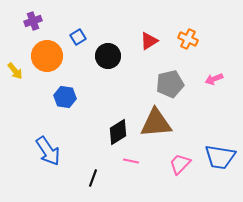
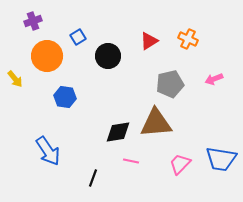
yellow arrow: moved 8 px down
black diamond: rotated 24 degrees clockwise
blue trapezoid: moved 1 px right, 2 px down
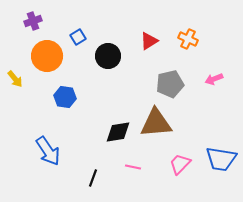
pink line: moved 2 px right, 6 px down
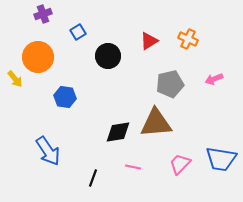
purple cross: moved 10 px right, 7 px up
blue square: moved 5 px up
orange circle: moved 9 px left, 1 px down
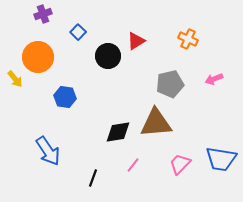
blue square: rotated 14 degrees counterclockwise
red triangle: moved 13 px left
pink line: moved 2 px up; rotated 63 degrees counterclockwise
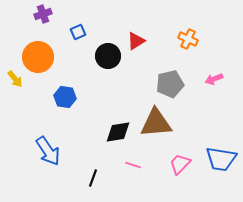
blue square: rotated 21 degrees clockwise
pink line: rotated 70 degrees clockwise
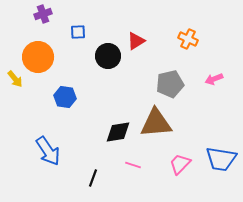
blue square: rotated 21 degrees clockwise
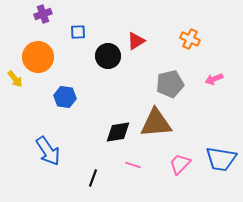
orange cross: moved 2 px right
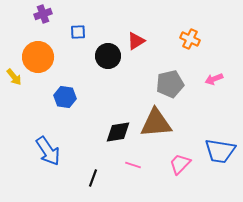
yellow arrow: moved 1 px left, 2 px up
blue trapezoid: moved 1 px left, 8 px up
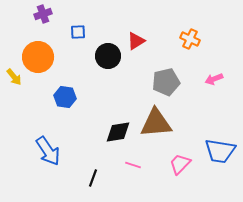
gray pentagon: moved 4 px left, 2 px up
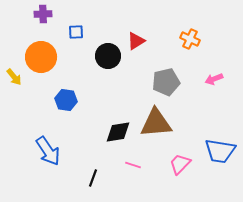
purple cross: rotated 18 degrees clockwise
blue square: moved 2 px left
orange circle: moved 3 px right
blue hexagon: moved 1 px right, 3 px down
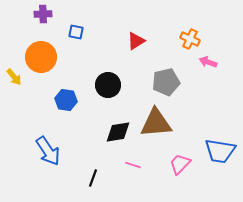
blue square: rotated 14 degrees clockwise
black circle: moved 29 px down
pink arrow: moved 6 px left, 17 px up; rotated 42 degrees clockwise
